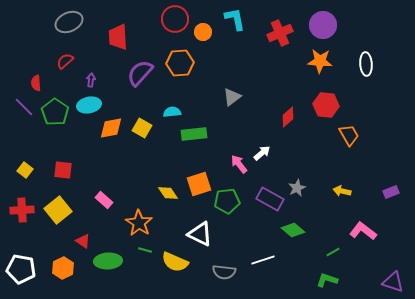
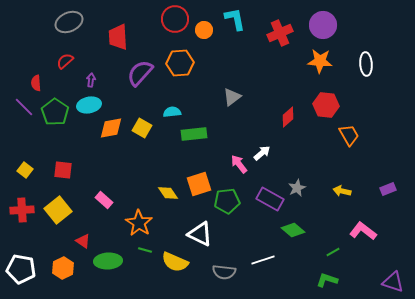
orange circle at (203, 32): moved 1 px right, 2 px up
purple rectangle at (391, 192): moved 3 px left, 3 px up
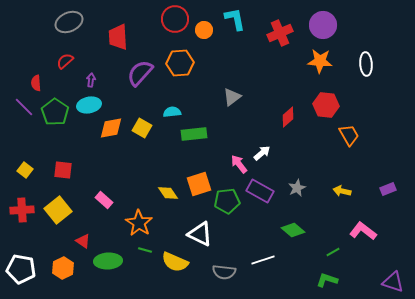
purple rectangle at (270, 199): moved 10 px left, 8 px up
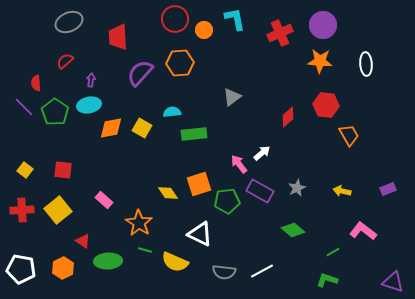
white line at (263, 260): moved 1 px left, 11 px down; rotated 10 degrees counterclockwise
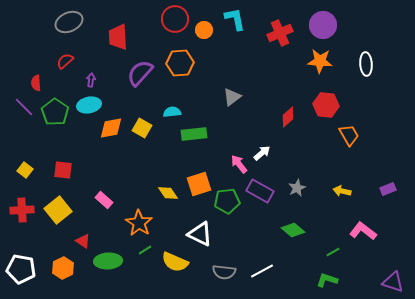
green line at (145, 250): rotated 48 degrees counterclockwise
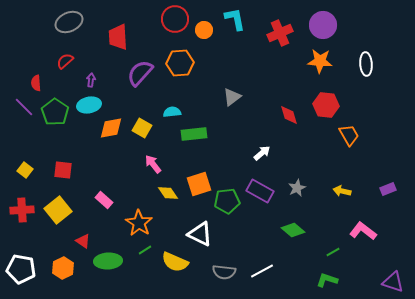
red diamond at (288, 117): moved 1 px right, 2 px up; rotated 65 degrees counterclockwise
pink arrow at (239, 164): moved 86 px left
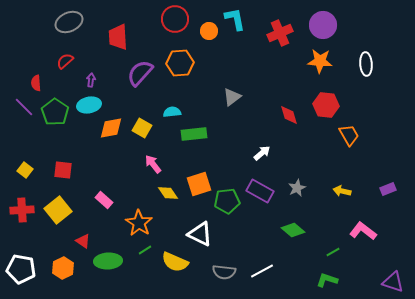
orange circle at (204, 30): moved 5 px right, 1 px down
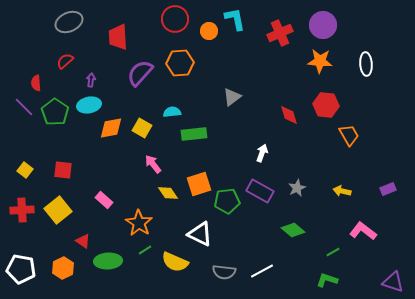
white arrow at (262, 153): rotated 30 degrees counterclockwise
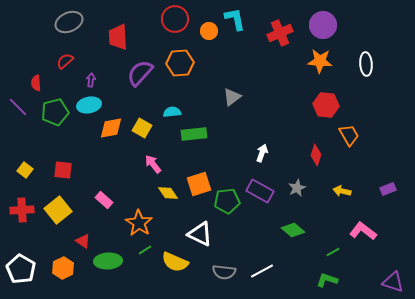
purple line at (24, 107): moved 6 px left
green pentagon at (55, 112): rotated 24 degrees clockwise
red diamond at (289, 115): moved 27 px right, 40 px down; rotated 35 degrees clockwise
white pentagon at (21, 269): rotated 20 degrees clockwise
